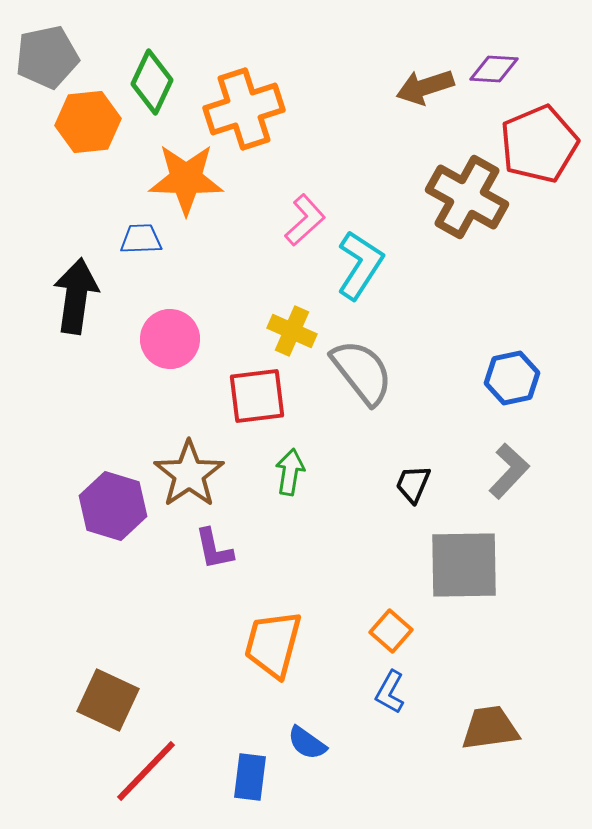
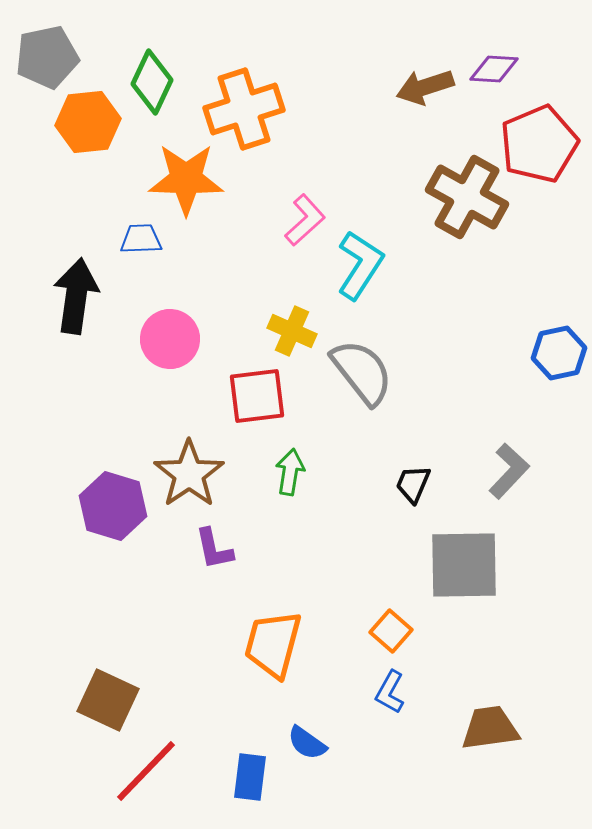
blue hexagon: moved 47 px right, 25 px up
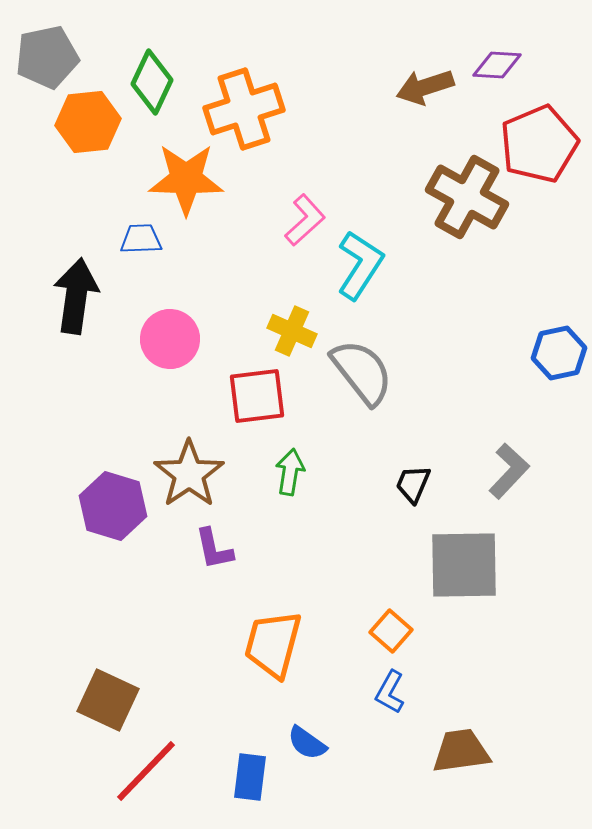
purple diamond: moved 3 px right, 4 px up
brown trapezoid: moved 29 px left, 23 px down
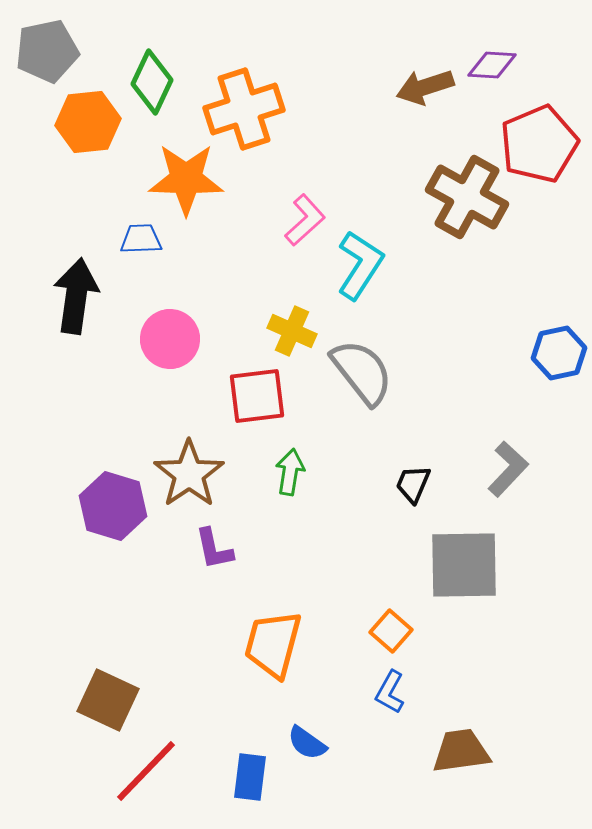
gray pentagon: moved 6 px up
purple diamond: moved 5 px left
gray L-shape: moved 1 px left, 2 px up
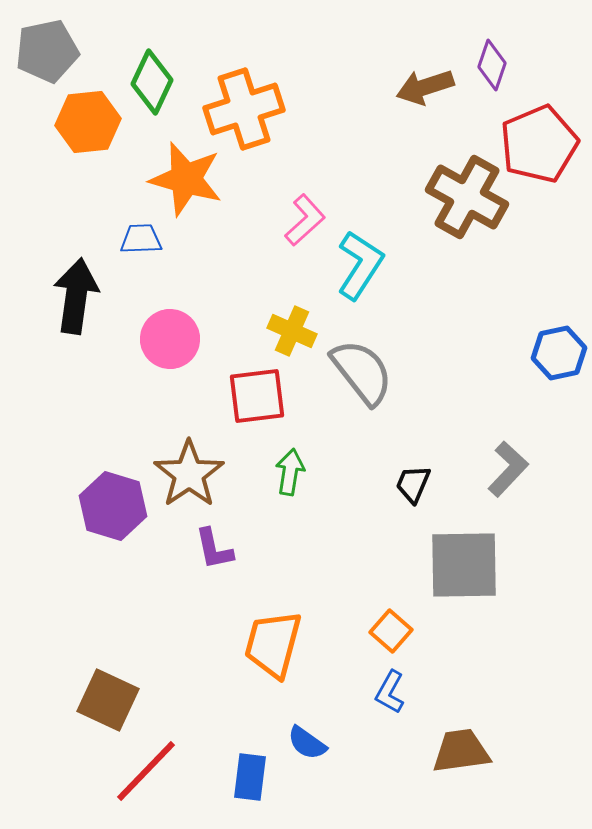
purple diamond: rotated 75 degrees counterclockwise
orange star: rotated 14 degrees clockwise
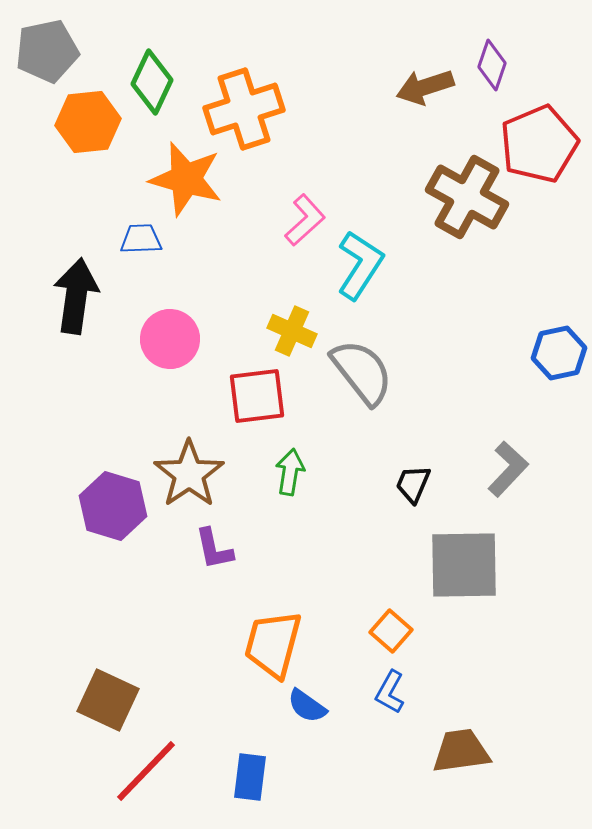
blue semicircle: moved 37 px up
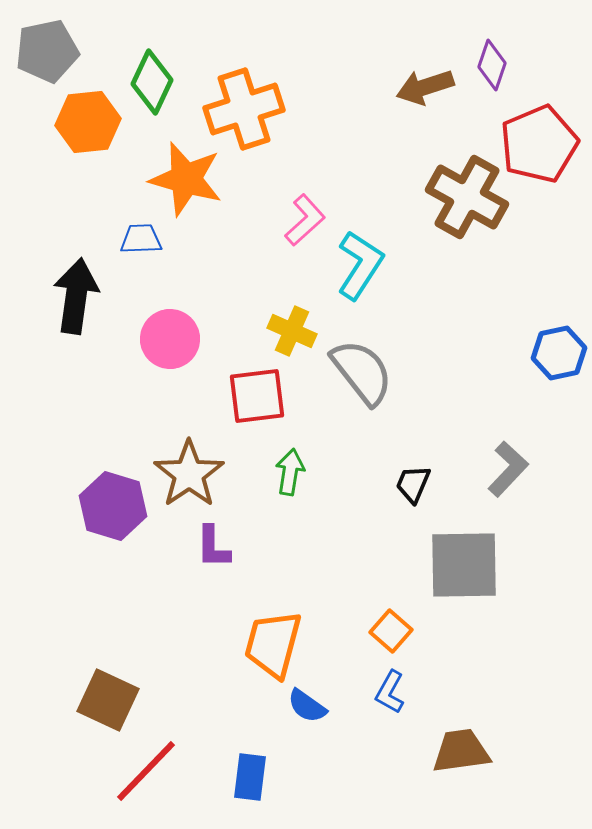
purple L-shape: moved 1 px left, 2 px up; rotated 12 degrees clockwise
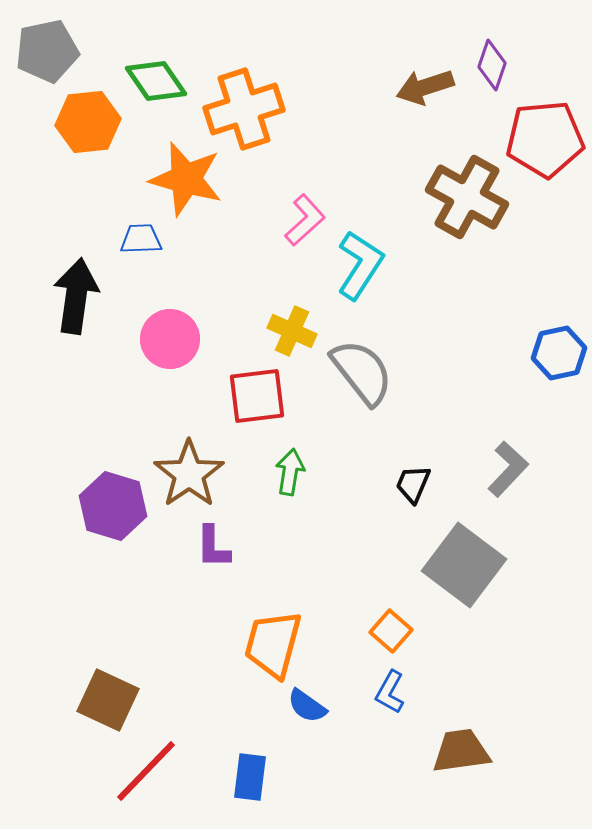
green diamond: moved 4 px right, 1 px up; rotated 60 degrees counterclockwise
red pentagon: moved 6 px right, 5 px up; rotated 18 degrees clockwise
gray square: rotated 38 degrees clockwise
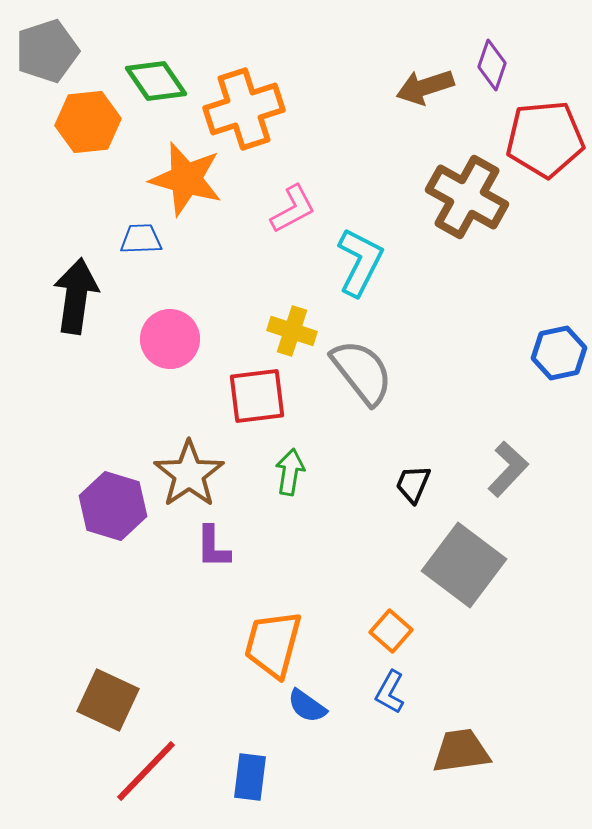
gray pentagon: rotated 6 degrees counterclockwise
pink L-shape: moved 12 px left, 11 px up; rotated 14 degrees clockwise
cyan L-shape: moved 3 px up; rotated 6 degrees counterclockwise
yellow cross: rotated 6 degrees counterclockwise
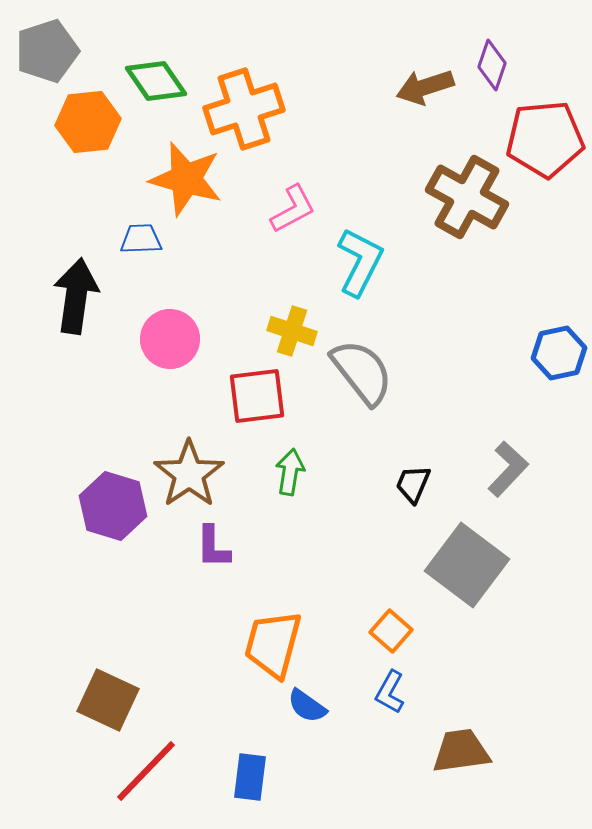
gray square: moved 3 px right
